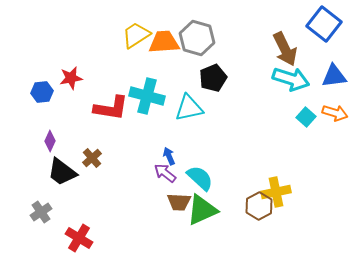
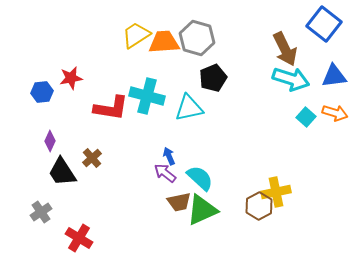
black trapezoid: rotated 20 degrees clockwise
brown trapezoid: rotated 15 degrees counterclockwise
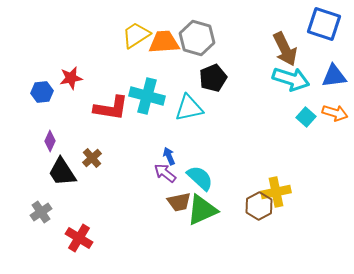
blue square: rotated 20 degrees counterclockwise
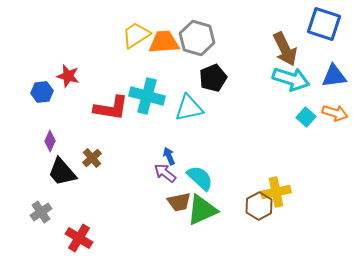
red star: moved 3 px left, 2 px up; rotated 25 degrees clockwise
black trapezoid: rotated 8 degrees counterclockwise
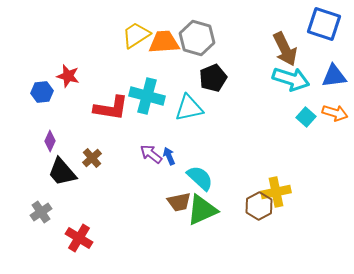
purple arrow: moved 14 px left, 19 px up
